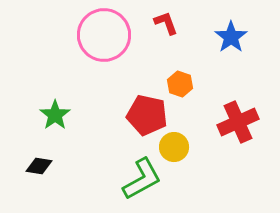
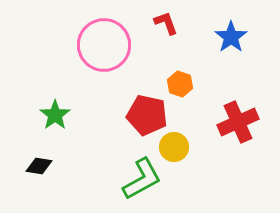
pink circle: moved 10 px down
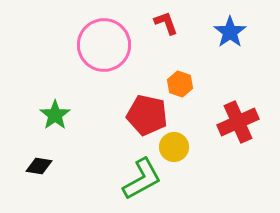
blue star: moved 1 px left, 5 px up
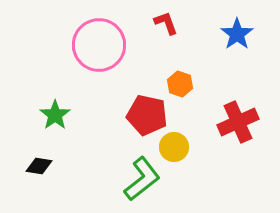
blue star: moved 7 px right, 2 px down
pink circle: moved 5 px left
green L-shape: rotated 9 degrees counterclockwise
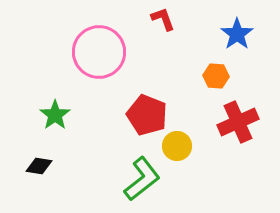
red L-shape: moved 3 px left, 4 px up
pink circle: moved 7 px down
orange hexagon: moved 36 px right, 8 px up; rotated 15 degrees counterclockwise
red pentagon: rotated 9 degrees clockwise
yellow circle: moved 3 px right, 1 px up
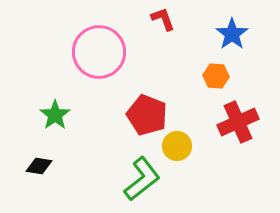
blue star: moved 5 px left
